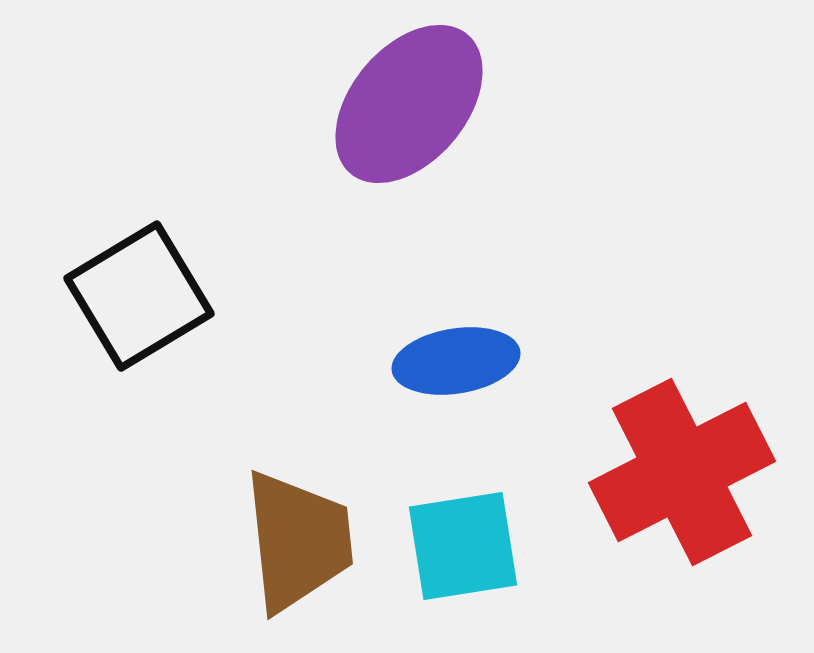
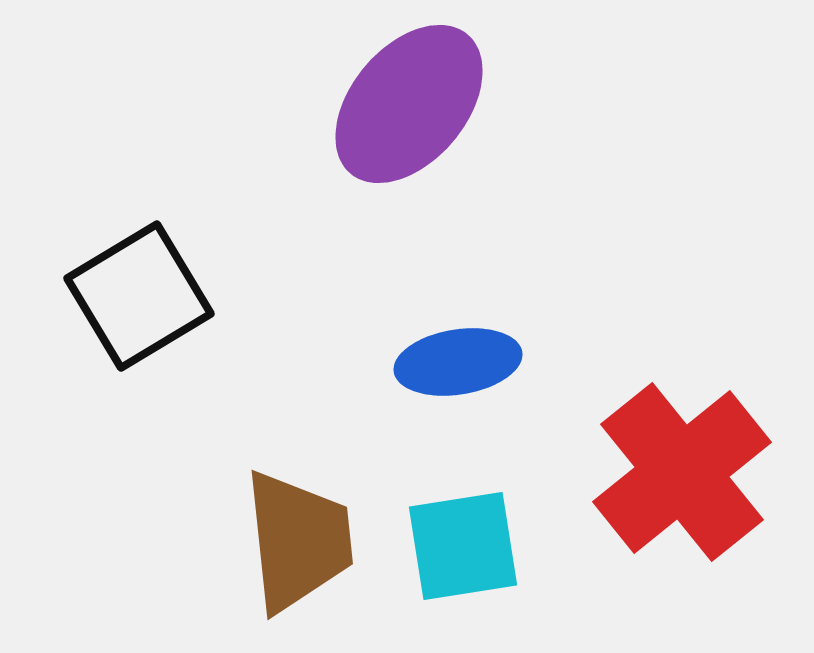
blue ellipse: moved 2 px right, 1 px down
red cross: rotated 12 degrees counterclockwise
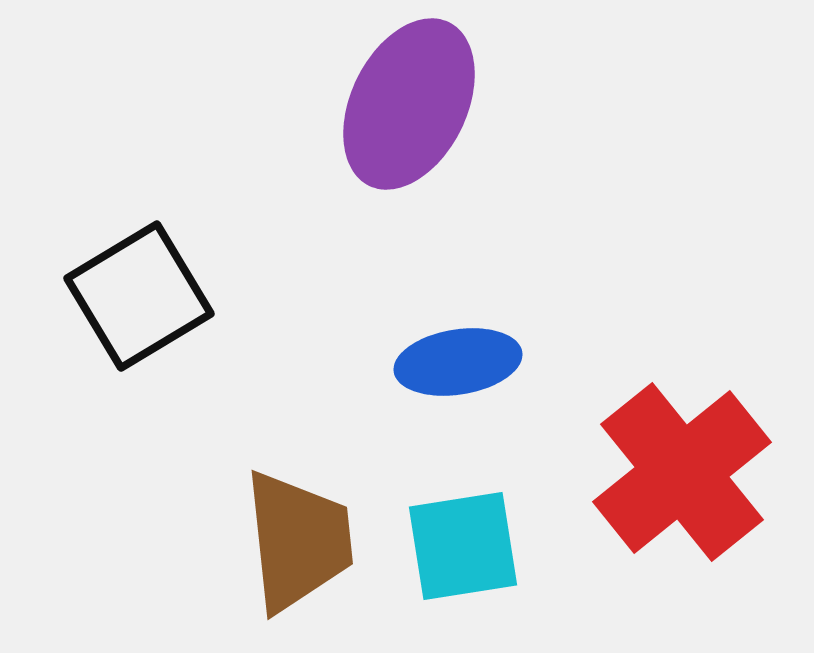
purple ellipse: rotated 14 degrees counterclockwise
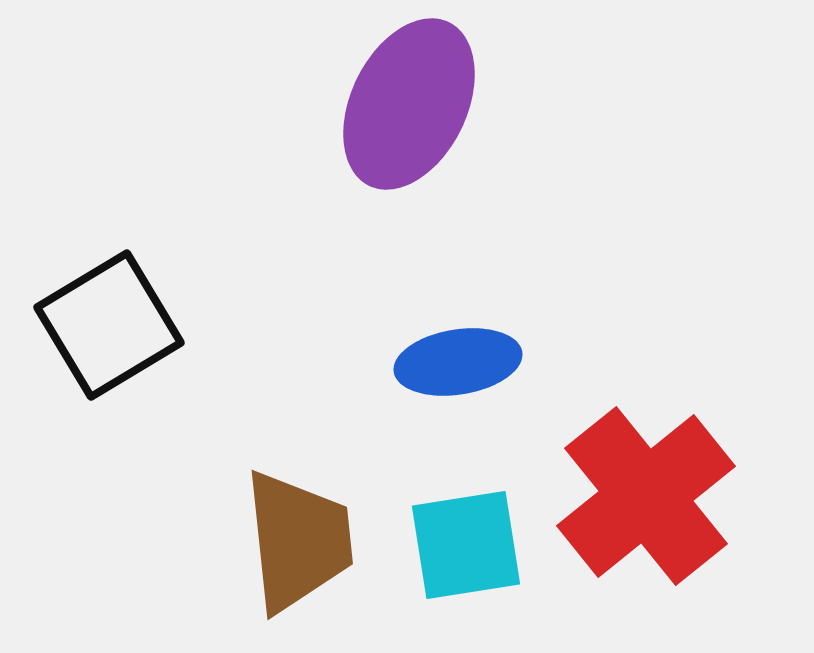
black square: moved 30 px left, 29 px down
red cross: moved 36 px left, 24 px down
cyan square: moved 3 px right, 1 px up
